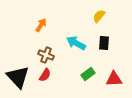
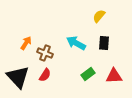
orange arrow: moved 15 px left, 18 px down
brown cross: moved 1 px left, 2 px up
red triangle: moved 3 px up
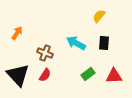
orange arrow: moved 9 px left, 10 px up
black triangle: moved 2 px up
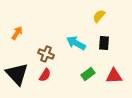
brown cross: moved 1 px right, 1 px down
black triangle: moved 1 px left, 1 px up
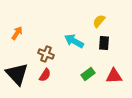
yellow semicircle: moved 5 px down
cyan arrow: moved 2 px left, 2 px up
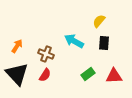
orange arrow: moved 13 px down
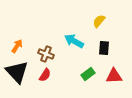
black rectangle: moved 5 px down
black triangle: moved 2 px up
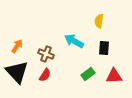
yellow semicircle: rotated 32 degrees counterclockwise
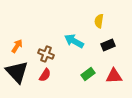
black rectangle: moved 4 px right, 3 px up; rotated 64 degrees clockwise
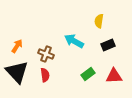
red semicircle: rotated 40 degrees counterclockwise
